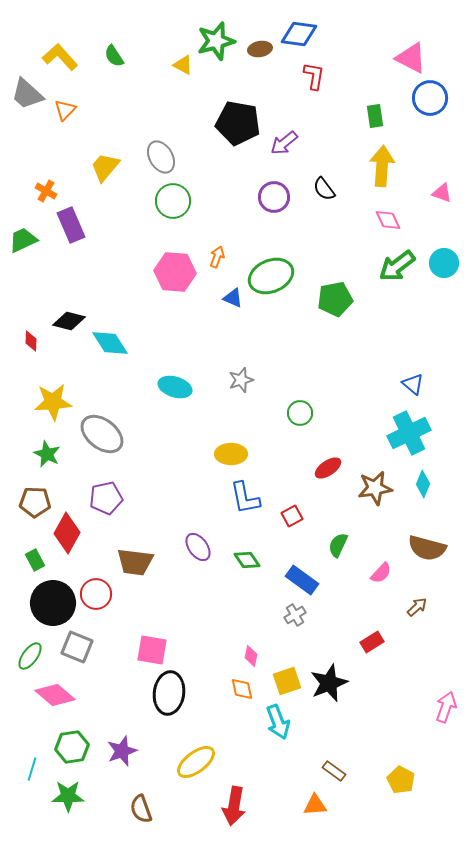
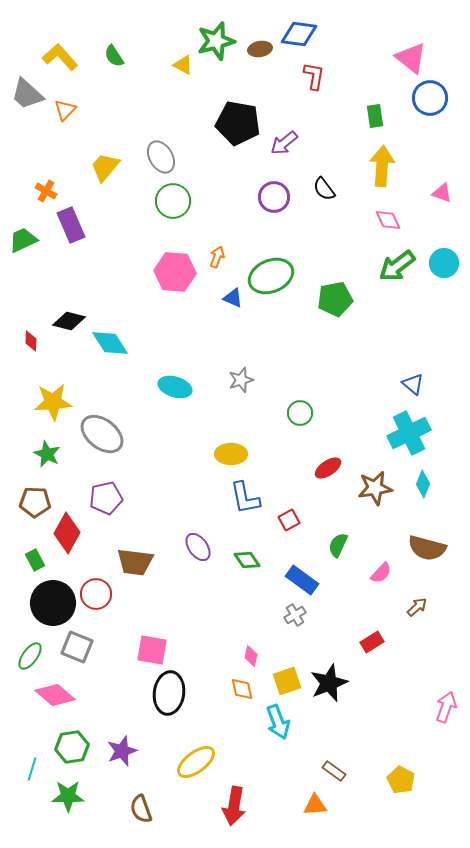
pink triangle at (411, 58): rotated 12 degrees clockwise
red square at (292, 516): moved 3 px left, 4 px down
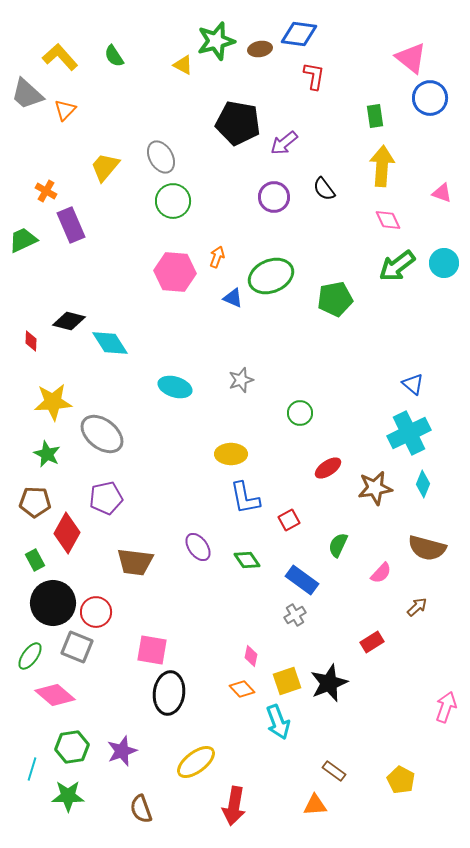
red circle at (96, 594): moved 18 px down
orange diamond at (242, 689): rotated 30 degrees counterclockwise
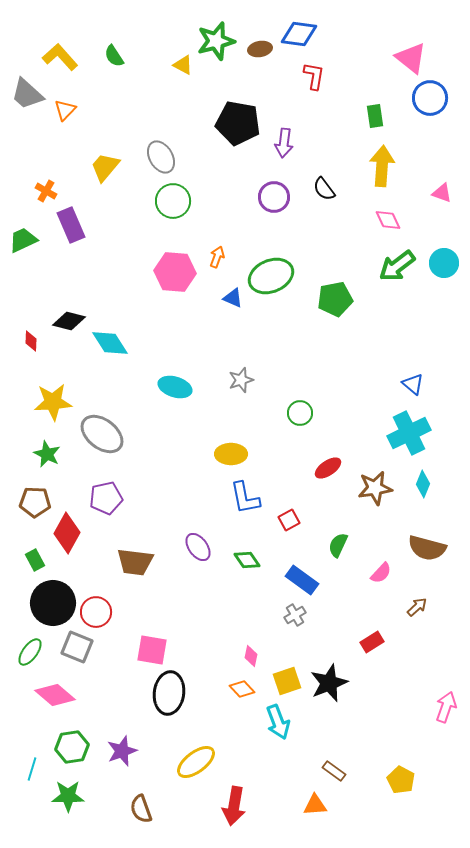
purple arrow at (284, 143): rotated 44 degrees counterclockwise
green ellipse at (30, 656): moved 4 px up
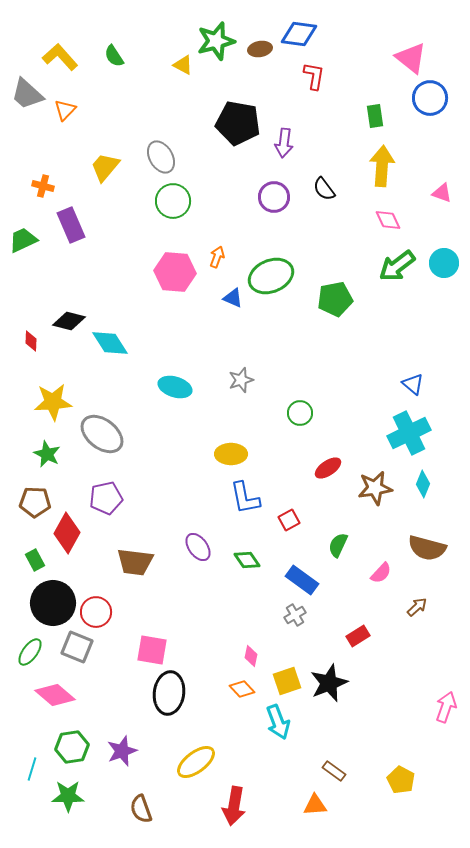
orange cross at (46, 191): moved 3 px left, 5 px up; rotated 15 degrees counterclockwise
red rectangle at (372, 642): moved 14 px left, 6 px up
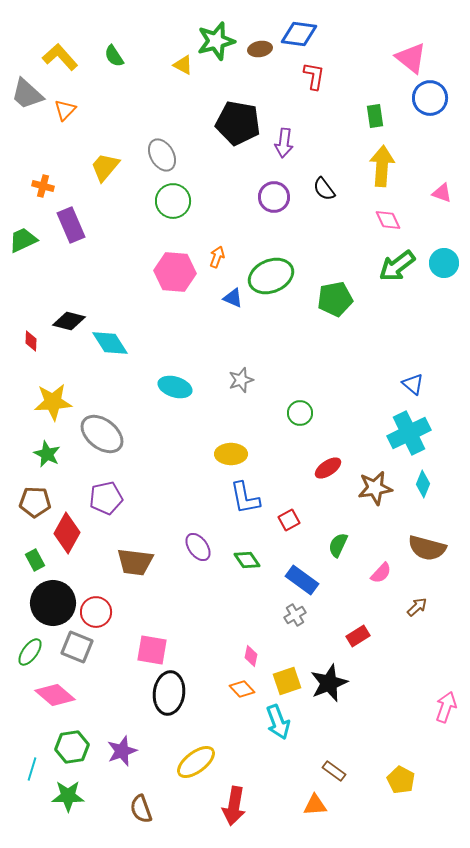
gray ellipse at (161, 157): moved 1 px right, 2 px up
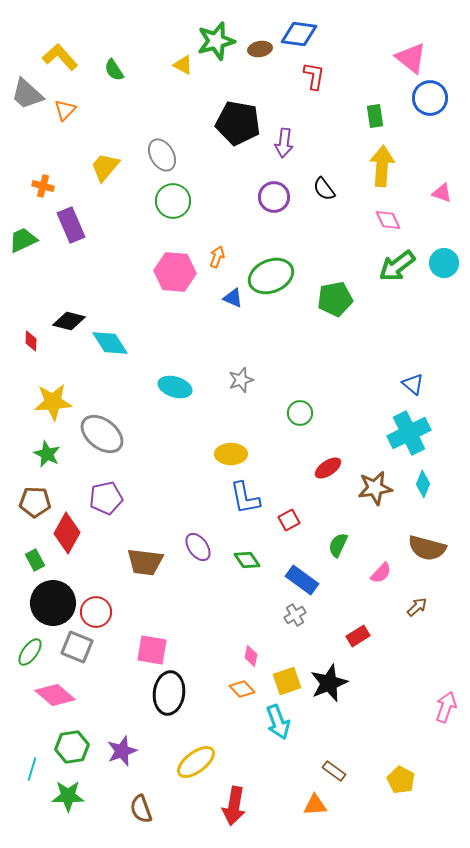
green semicircle at (114, 56): moved 14 px down
brown trapezoid at (135, 562): moved 10 px right
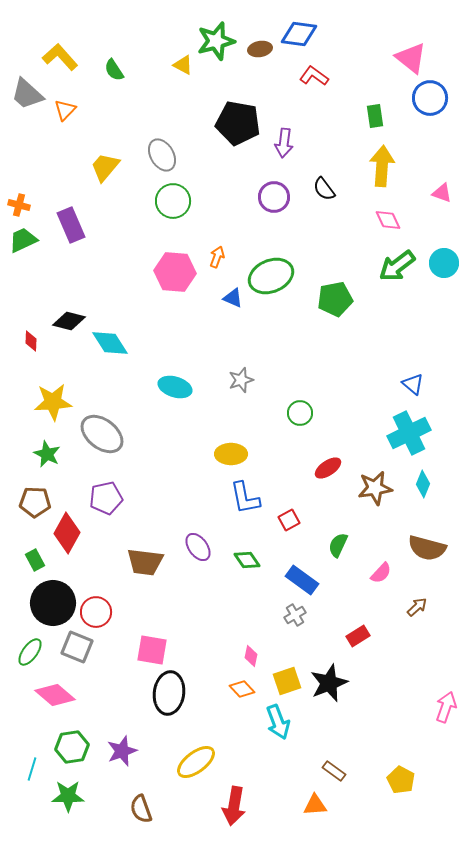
red L-shape at (314, 76): rotated 64 degrees counterclockwise
orange cross at (43, 186): moved 24 px left, 19 px down
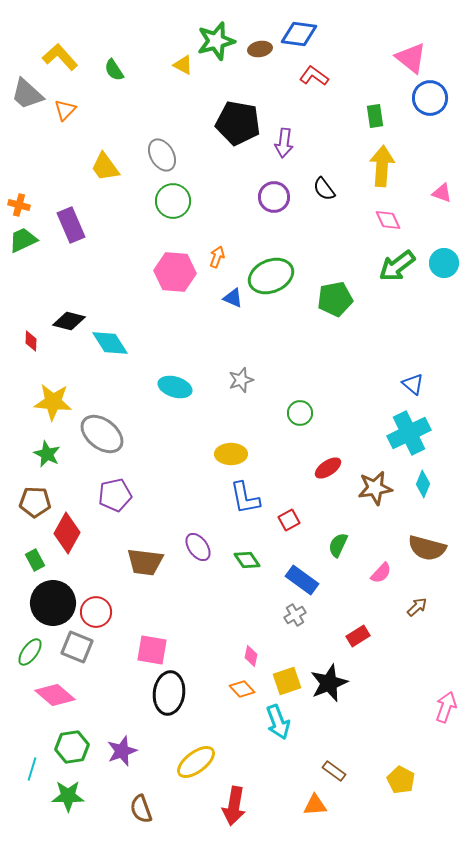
yellow trapezoid at (105, 167): rotated 76 degrees counterclockwise
yellow star at (53, 402): rotated 9 degrees clockwise
purple pentagon at (106, 498): moved 9 px right, 3 px up
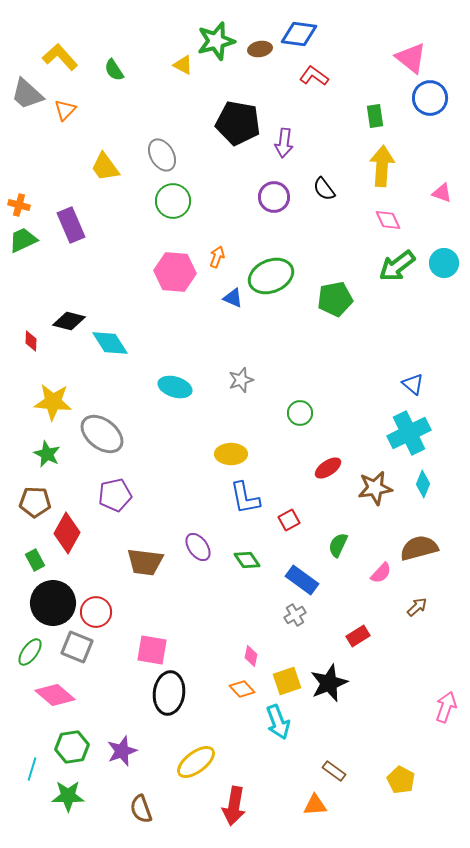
brown semicircle at (427, 548): moved 8 px left; rotated 150 degrees clockwise
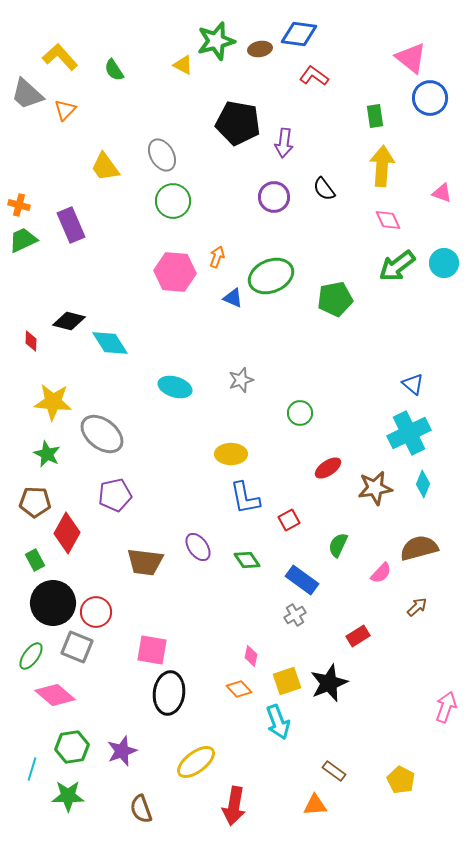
green ellipse at (30, 652): moved 1 px right, 4 px down
orange diamond at (242, 689): moved 3 px left
